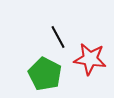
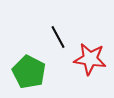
green pentagon: moved 16 px left, 2 px up
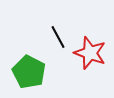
red star: moved 6 px up; rotated 12 degrees clockwise
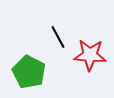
red star: moved 2 px down; rotated 16 degrees counterclockwise
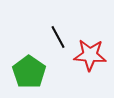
green pentagon: rotated 8 degrees clockwise
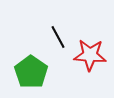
green pentagon: moved 2 px right
